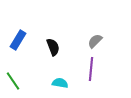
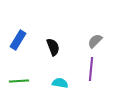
green line: moved 6 px right; rotated 60 degrees counterclockwise
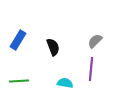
cyan semicircle: moved 5 px right
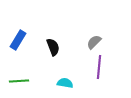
gray semicircle: moved 1 px left, 1 px down
purple line: moved 8 px right, 2 px up
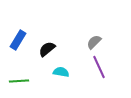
black semicircle: moved 6 px left, 2 px down; rotated 108 degrees counterclockwise
purple line: rotated 30 degrees counterclockwise
cyan semicircle: moved 4 px left, 11 px up
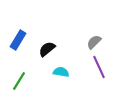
green line: rotated 54 degrees counterclockwise
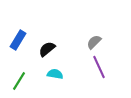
cyan semicircle: moved 6 px left, 2 px down
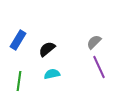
cyan semicircle: moved 3 px left; rotated 21 degrees counterclockwise
green line: rotated 24 degrees counterclockwise
